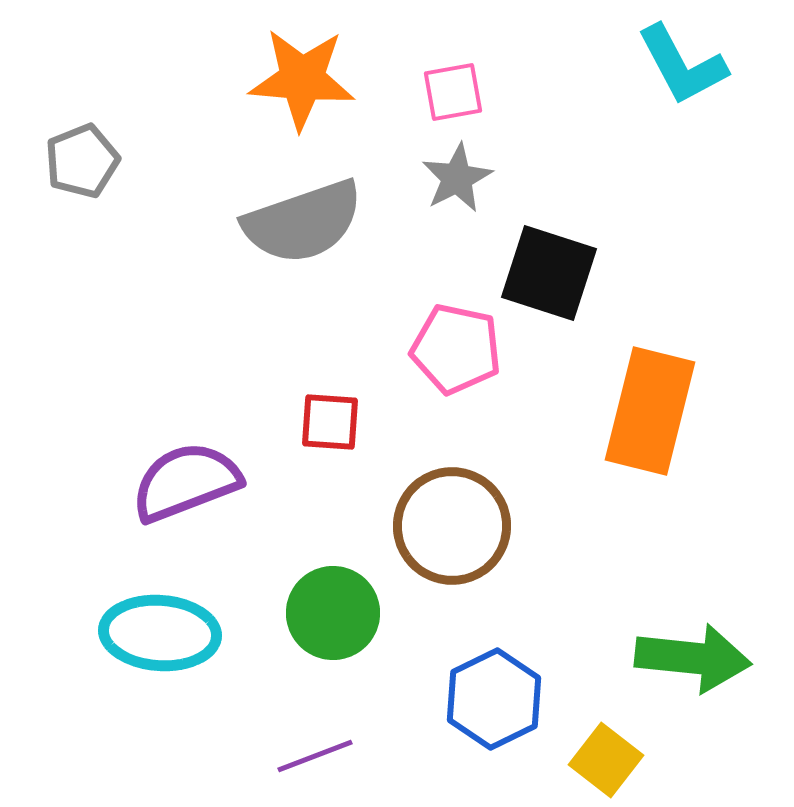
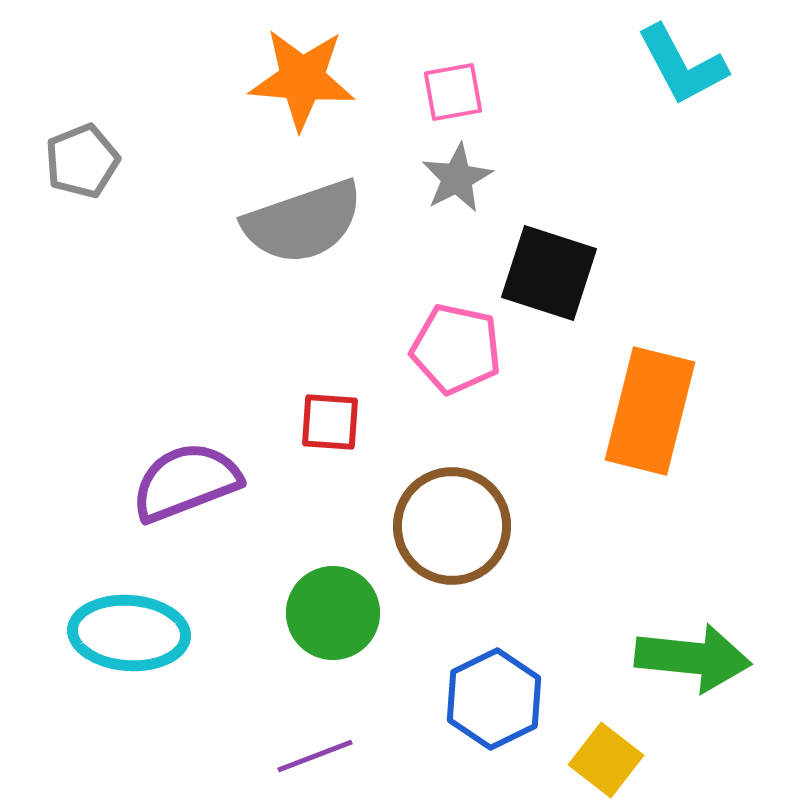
cyan ellipse: moved 31 px left
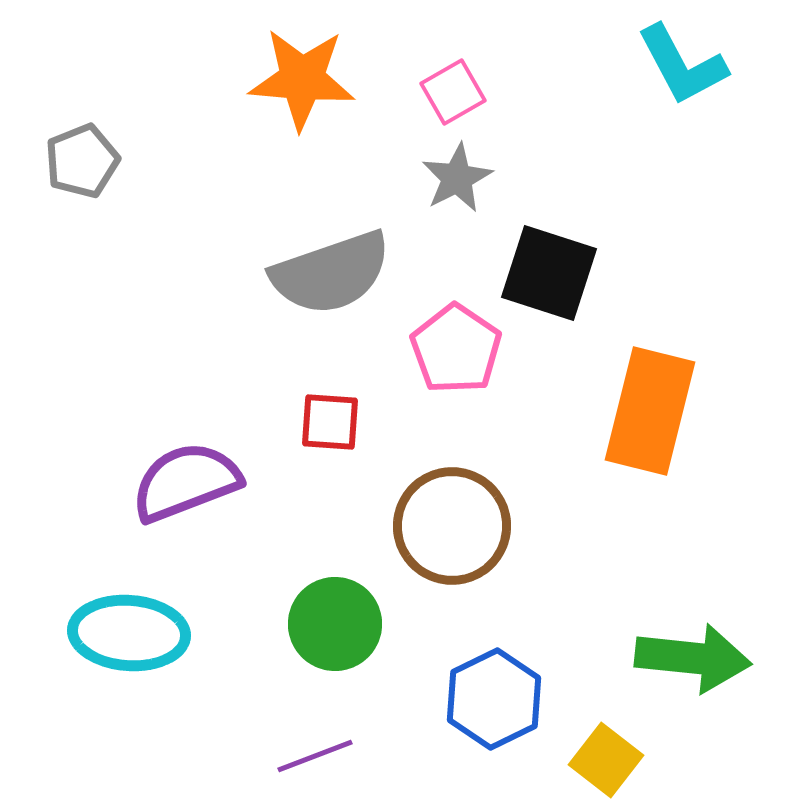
pink square: rotated 20 degrees counterclockwise
gray semicircle: moved 28 px right, 51 px down
pink pentagon: rotated 22 degrees clockwise
green circle: moved 2 px right, 11 px down
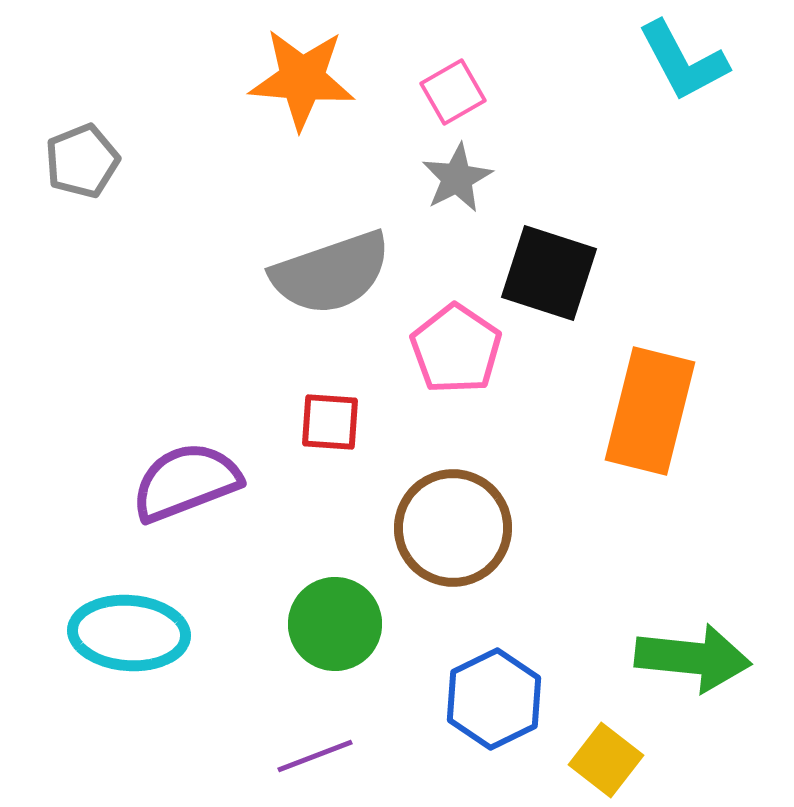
cyan L-shape: moved 1 px right, 4 px up
brown circle: moved 1 px right, 2 px down
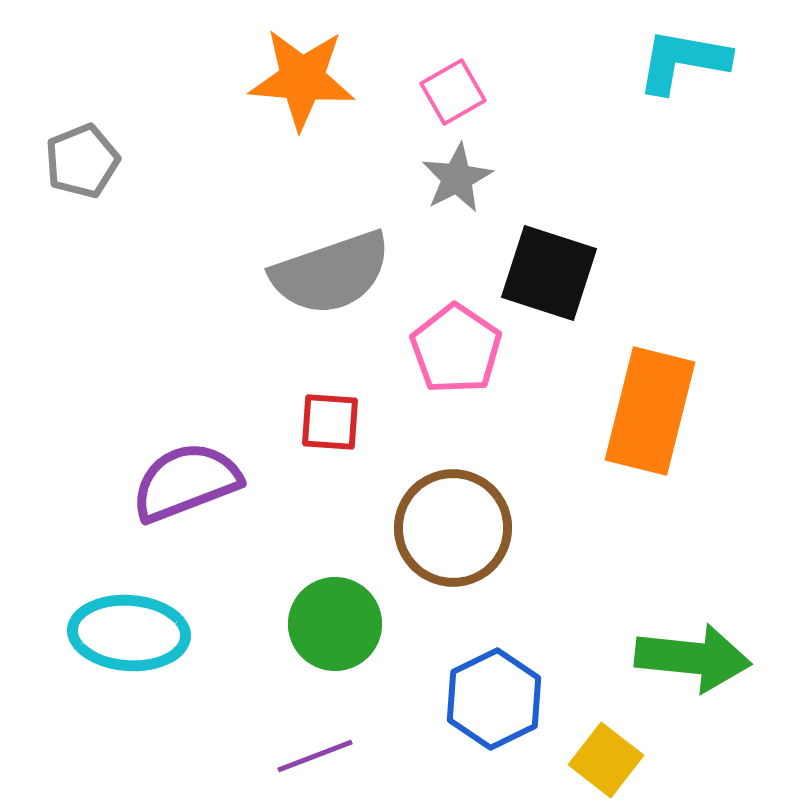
cyan L-shape: rotated 128 degrees clockwise
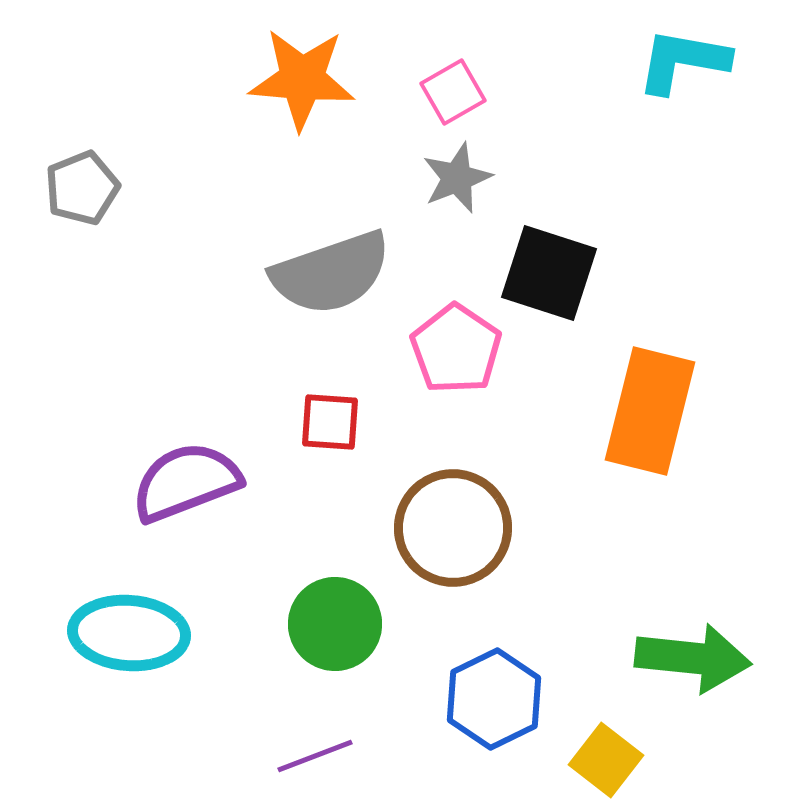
gray pentagon: moved 27 px down
gray star: rotated 6 degrees clockwise
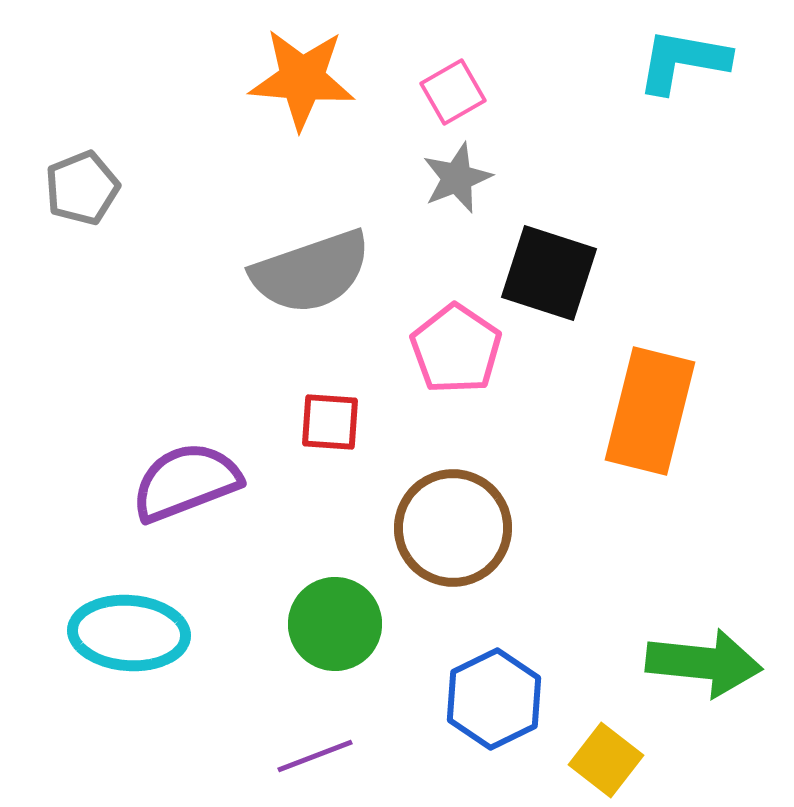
gray semicircle: moved 20 px left, 1 px up
green arrow: moved 11 px right, 5 px down
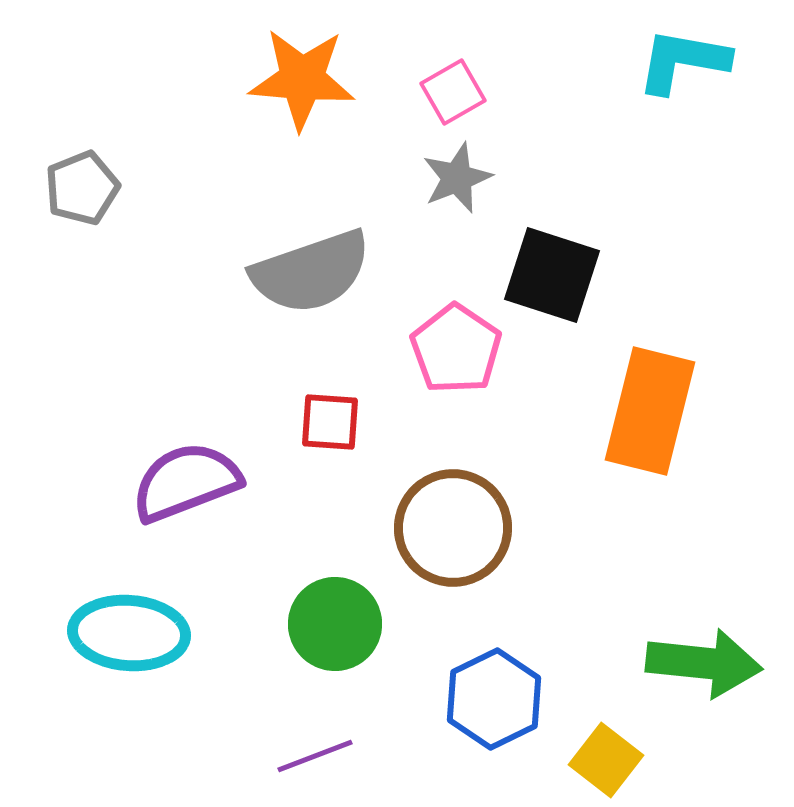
black square: moved 3 px right, 2 px down
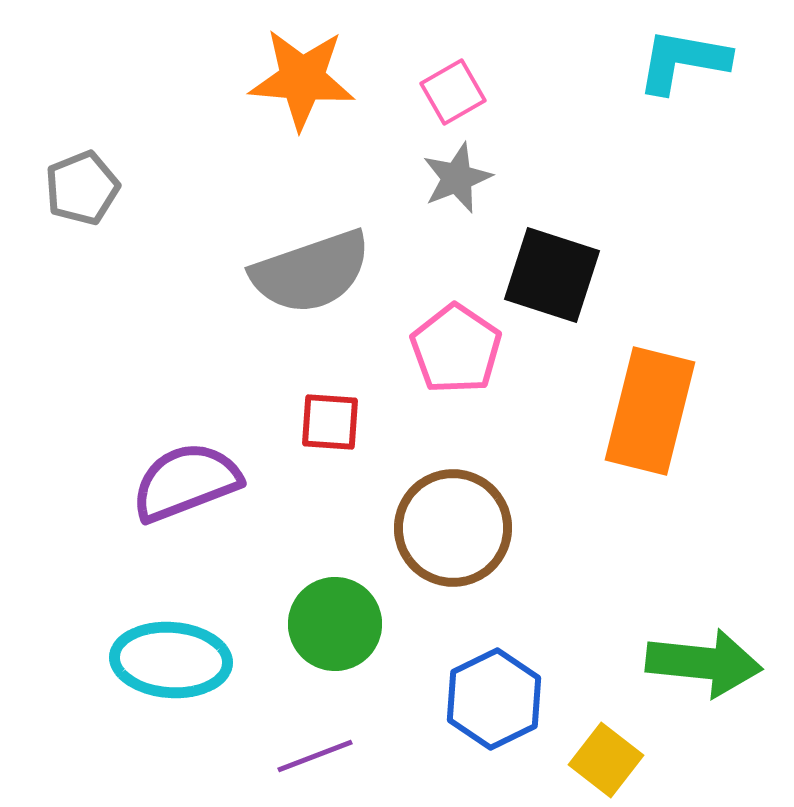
cyan ellipse: moved 42 px right, 27 px down
